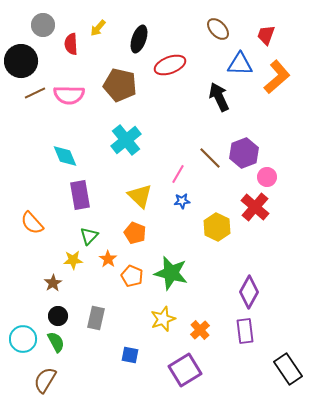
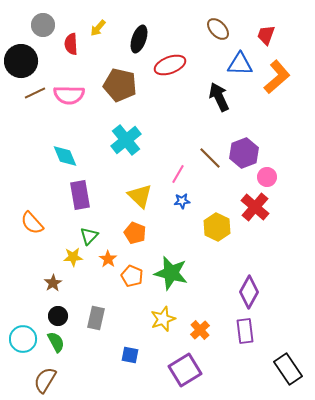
yellow star at (73, 260): moved 3 px up
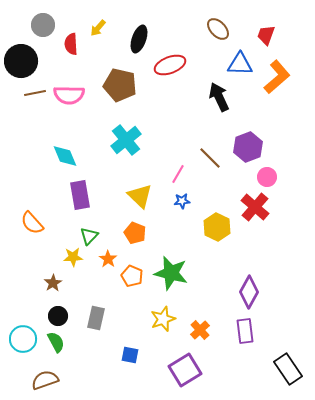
brown line at (35, 93): rotated 15 degrees clockwise
purple hexagon at (244, 153): moved 4 px right, 6 px up
brown semicircle at (45, 380): rotated 40 degrees clockwise
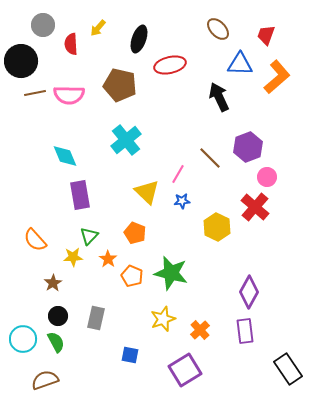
red ellipse at (170, 65): rotated 8 degrees clockwise
yellow triangle at (140, 196): moved 7 px right, 4 px up
orange semicircle at (32, 223): moved 3 px right, 17 px down
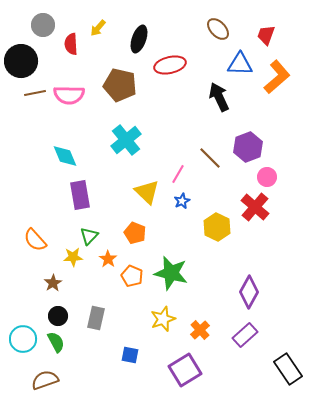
blue star at (182, 201): rotated 21 degrees counterclockwise
purple rectangle at (245, 331): moved 4 px down; rotated 55 degrees clockwise
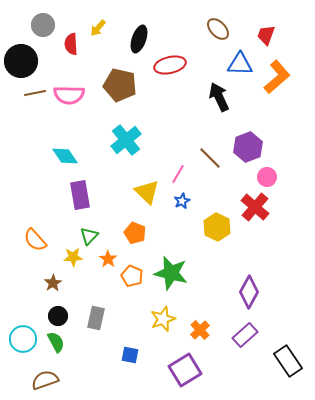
cyan diamond at (65, 156): rotated 12 degrees counterclockwise
black rectangle at (288, 369): moved 8 px up
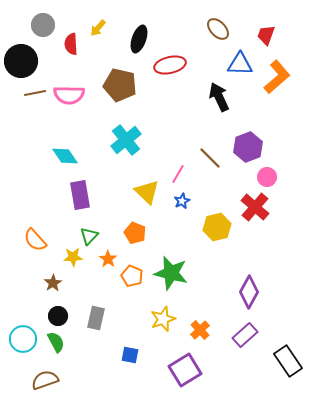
yellow hexagon at (217, 227): rotated 20 degrees clockwise
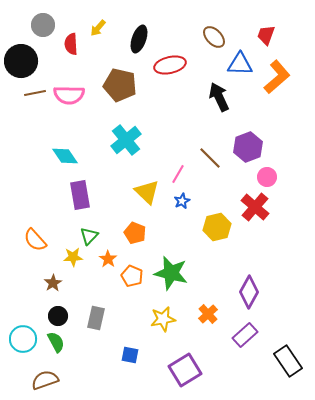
brown ellipse at (218, 29): moved 4 px left, 8 px down
yellow star at (163, 319): rotated 10 degrees clockwise
orange cross at (200, 330): moved 8 px right, 16 px up
